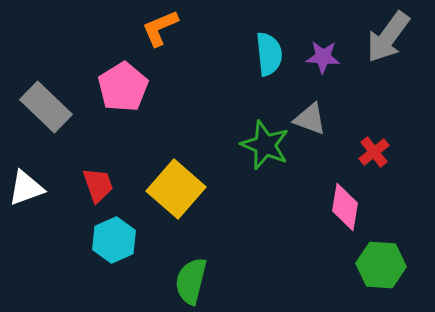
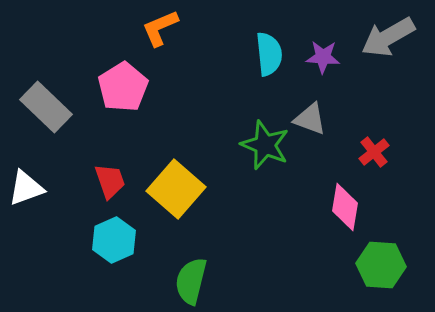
gray arrow: rotated 24 degrees clockwise
red trapezoid: moved 12 px right, 4 px up
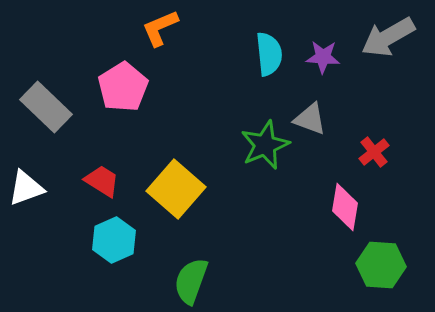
green star: rotated 27 degrees clockwise
red trapezoid: moved 8 px left; rotated 39 degrees counterclockwise
green semicircle: rotated 6 degrees clockwise
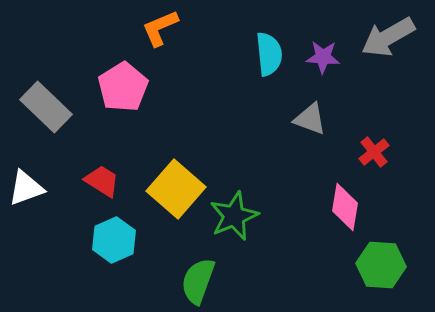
green star: moved 31 px left, 71 px down
green semicircle: moved 7 px right
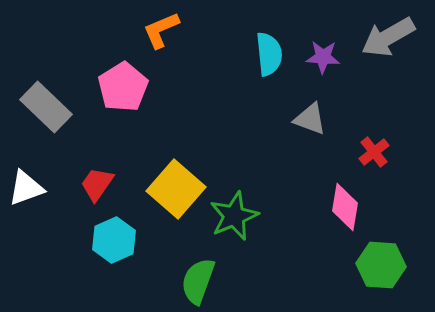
orange L-shape: moved 1 px right, 2 px down
red trapezoid: moved 5 px left, 3 px down; rotated 87 degrees counterclockwise
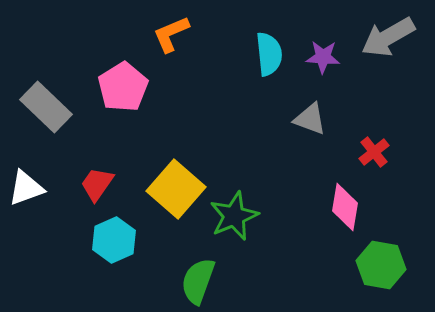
orange L-shape: moved 10 px right, 4 px down
green hexagon: rotated 6 degrees clockwise
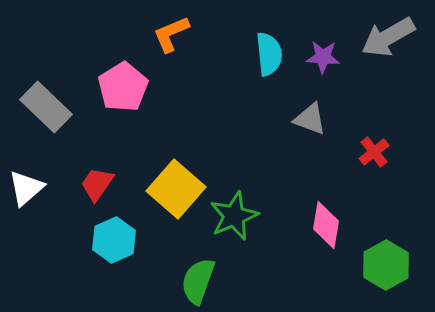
white triangle: rotated 21 degrees counterclockwise
pink diamond: moved 19 px left, 18 px down
green hexagon: moved 5 px right; rotated 21 degrees clockwise
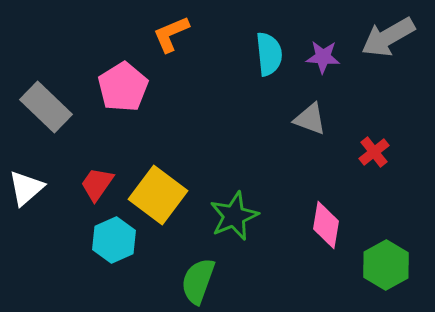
yellow square: moved 18 px left, 6 px down; rotated 4 degrees counterclockwise
